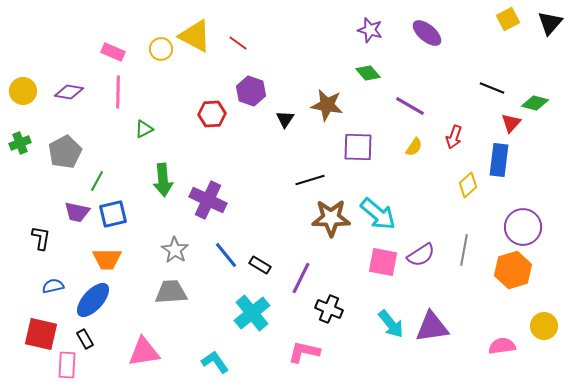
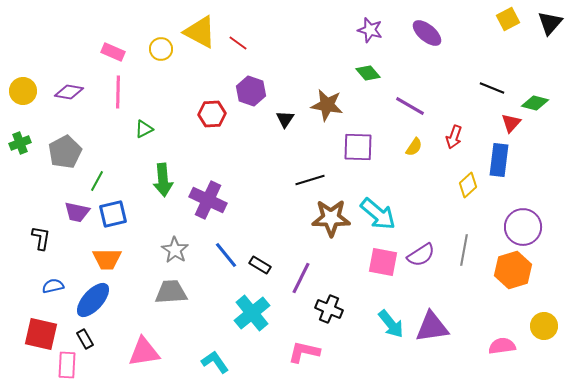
yellow triangle at (195, 36): moved 5 px right, 4 px up
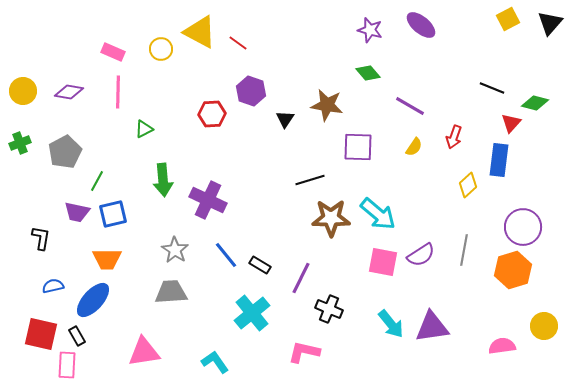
purple ellipse at (427, 33): moved 6 px left, 8 px up
black rectangle at (85, 339): moved 8 px left, 3 px up
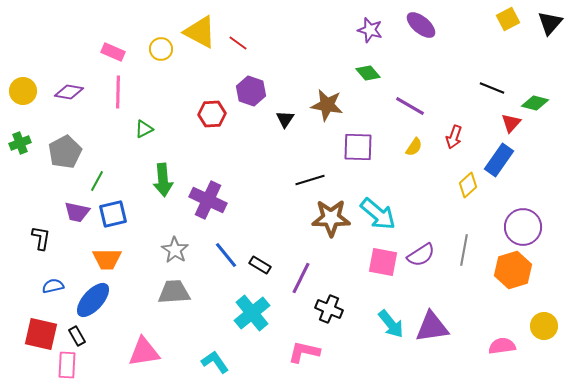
blue rectangle at (499, 160): rotated 28 degrees clockwise
gray trapezoid at (171, 292): moved 3 px right
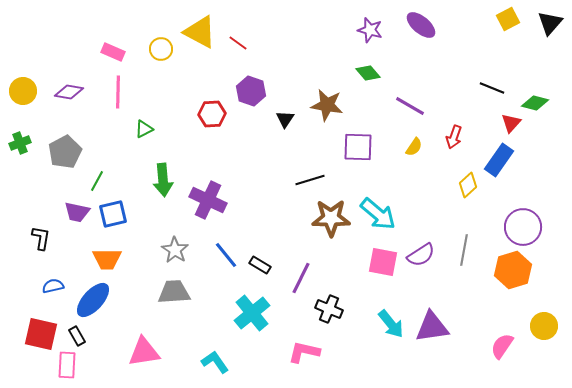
pink semicircle at (502, 346): rotated 48 degrees counterclockwise
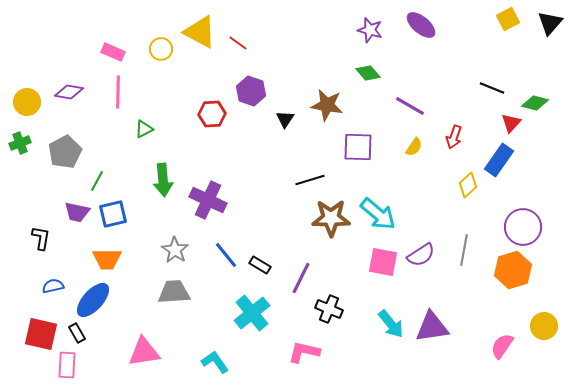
yellow circle at (23, 91): moved 4 px right, 11 px down
black rectangle at (77, 336): moved 3 px up
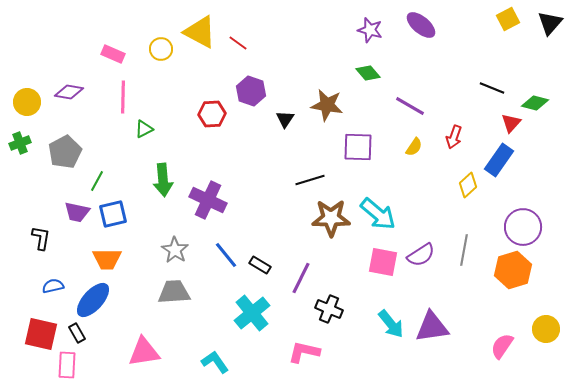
pink rectangle at (113, 52): moved 2 px down
pink line at (118, 92): moved 5 px right, 5 px down
yellow circle at (544, 326): moved 2 px right, 3 px down
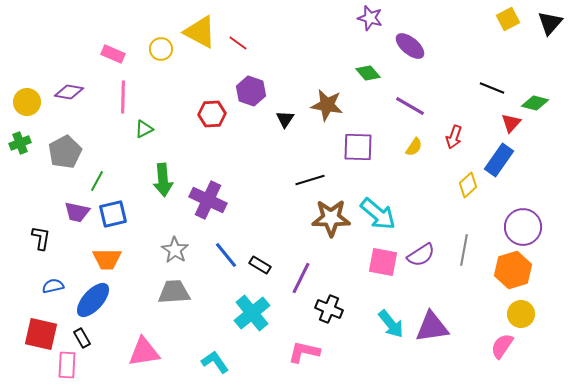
purple ellipse at (421, 25): moved 11 px left, 21 px down
purple star at (370, 30): moved 12 px up
yellow circle at (546, 329): moved 25 px left, 15 px up
black rectangle at (77, 333): moved 5 px right, 5 px down
